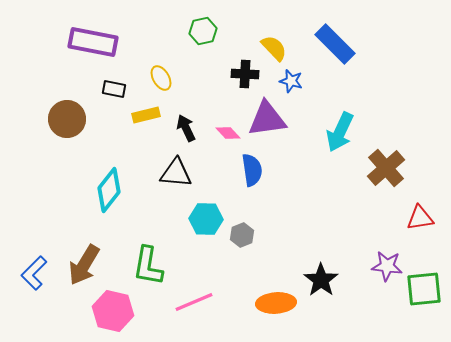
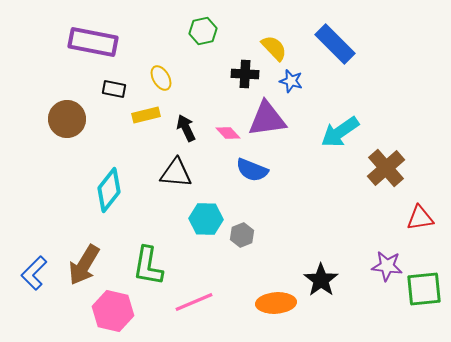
cyan arrow: rotated 30 degrees clockwise
blue semicircle: rotated 120 degrees clockwise
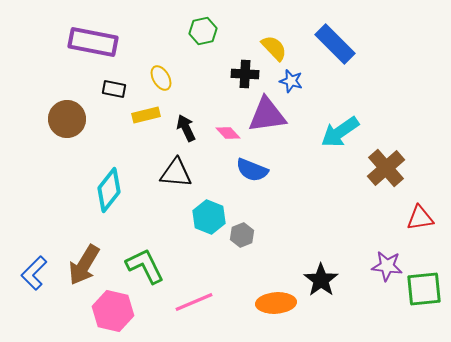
purple triangle: moved 4 px up
cyan hexagon: moved 3 px right, 2 px up; rotated 20 degrees clockwise
green L-shape: moved 3 px left; rotated 144 degrees clockwise
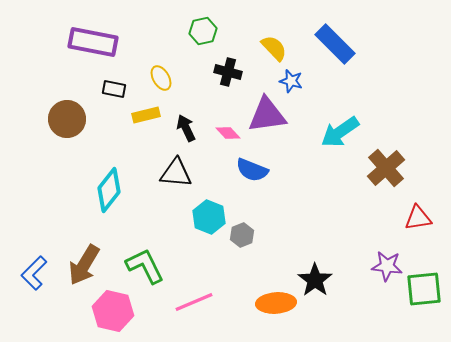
black cross: moved 17 px left, 2 px up; rotated 12 degrees clockwise
red triangle: moved 2 px left
black star: moved 6 px left
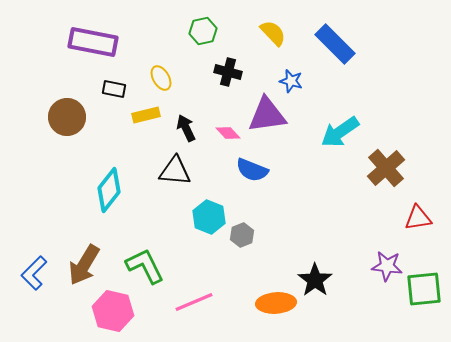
yellow semicircle: moved 1 px left, 15 px up
brown circle: moved 2 px up
black triangle: moved 1 px left, 2 px up
